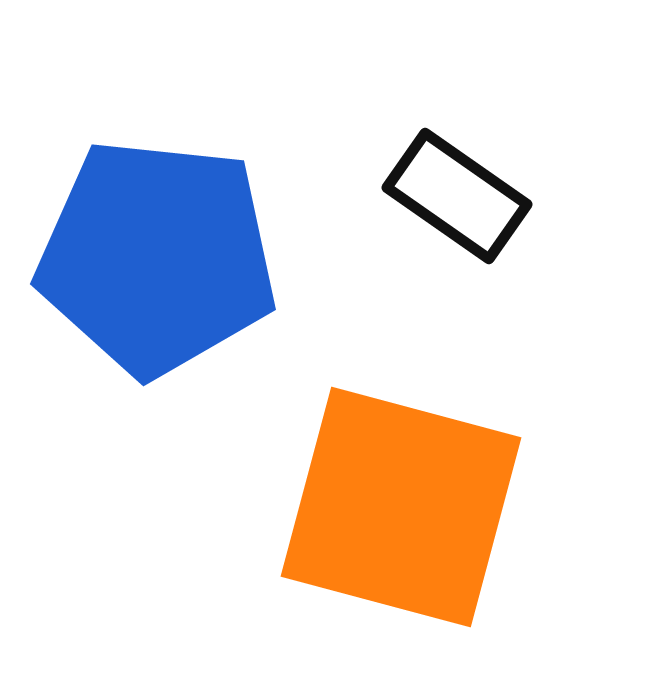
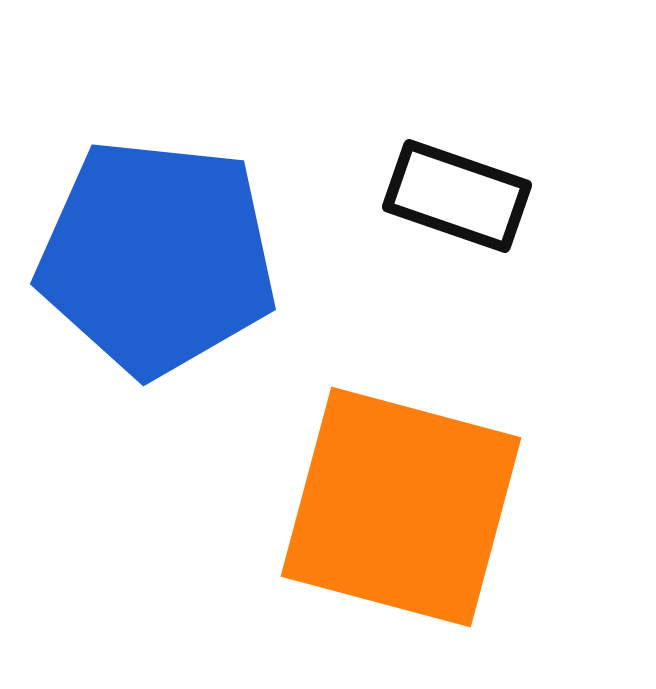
black rectangle: rotated 16 degrees counterclockwise
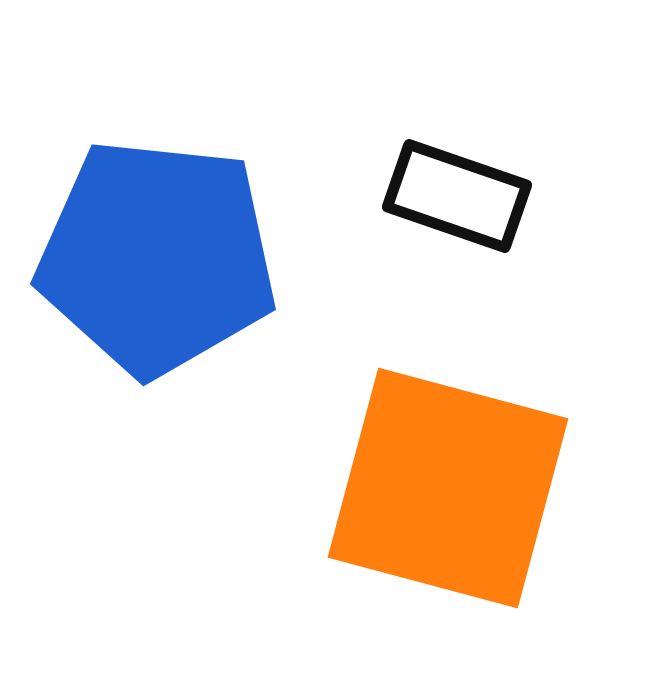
orange square: moved 47 px right, 19 px up
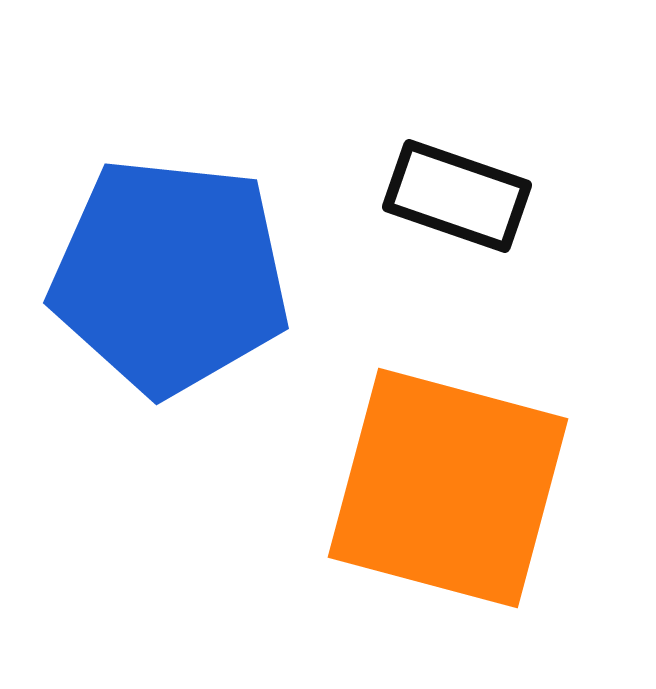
blue pentagon: moved 13 px right, 19 px down
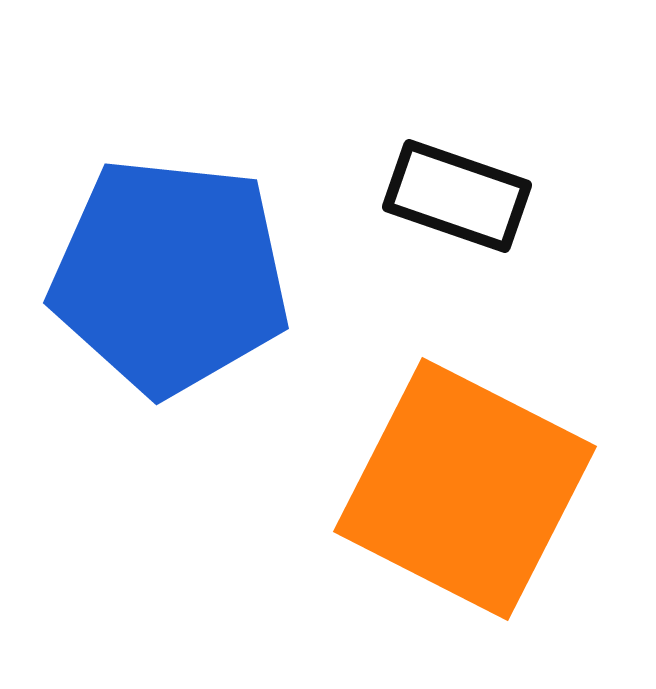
orange square: moved 17 px right, 1 px down; rotated 12 degrees clockwise
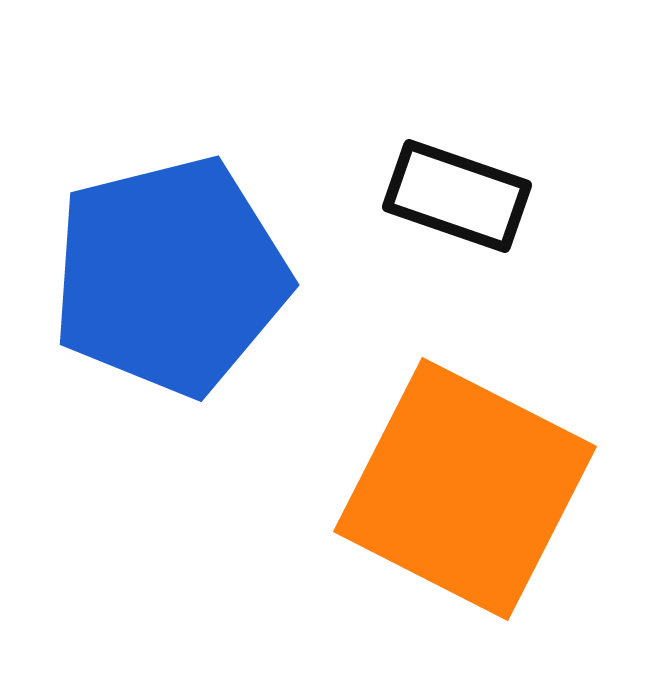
blue pentagon: rotated 20 degrees counterclockwise
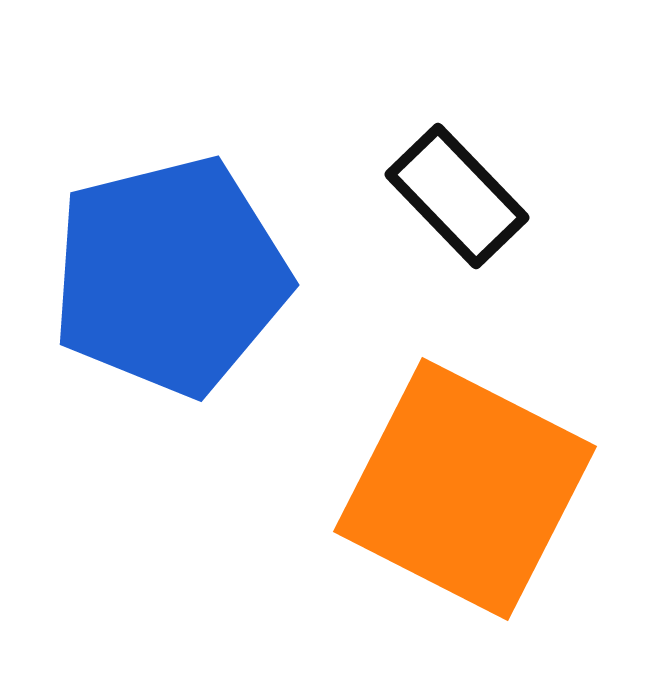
black rectangle: rotated 27 degrees clockwise
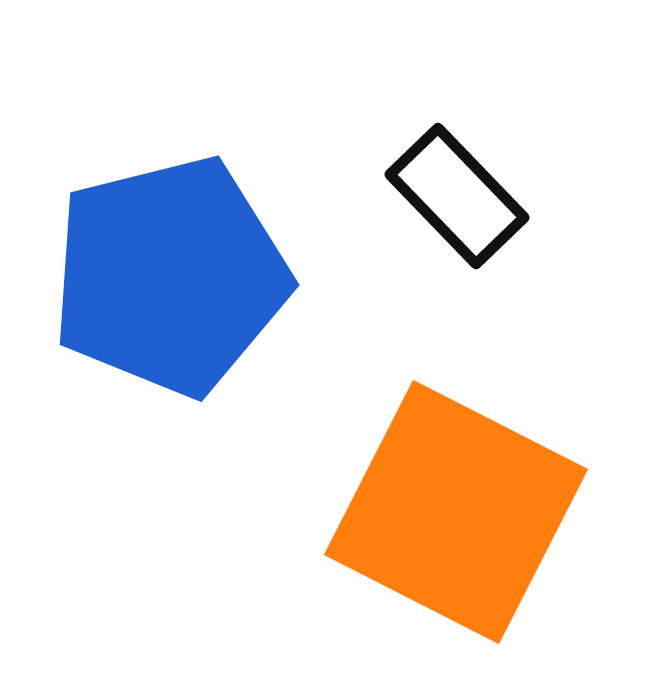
orange square: moved 9 px left, 23 px down
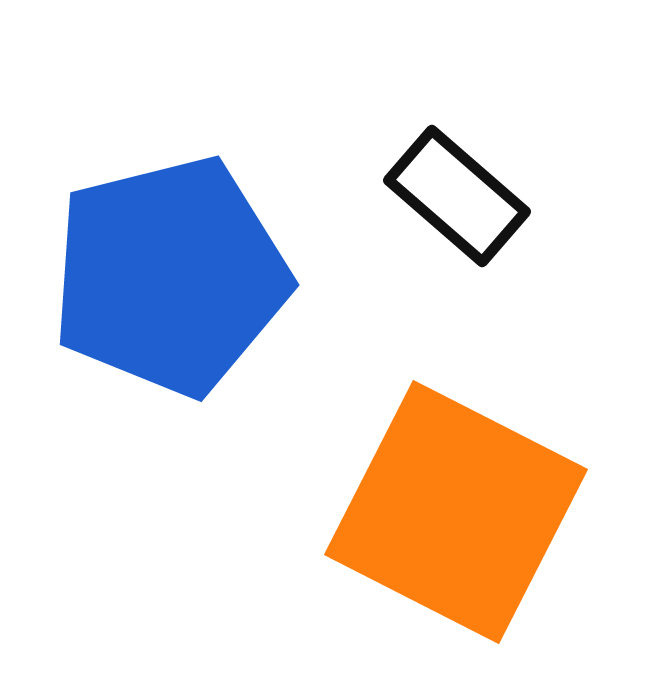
black rectangle: rotated 5 degrees counterclockwise
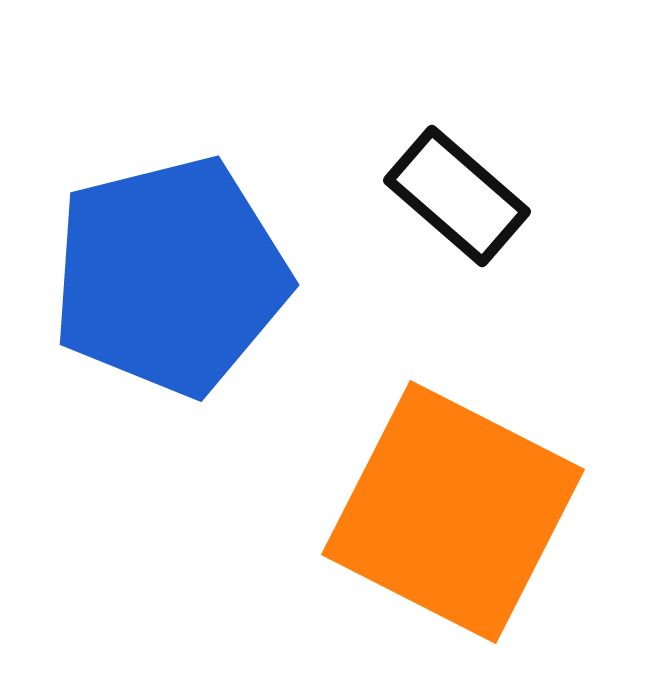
orange square: moved 3 px left
